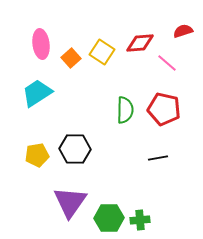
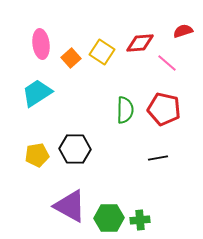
purple triangle: moved 4 px down; rotated 36 degrees counterclockwise
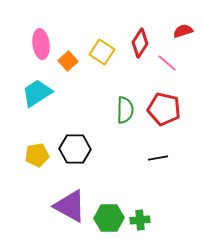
red diamond: rotated 52 degrees counterclockwise
orange square: moved 3 px left, 3 px down
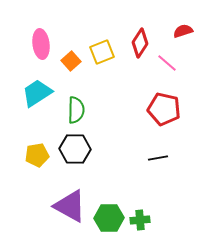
yellow square: rotated 35 degrees clockwise
orange square: moved 3 px right
green semicircle: moved 49 px left
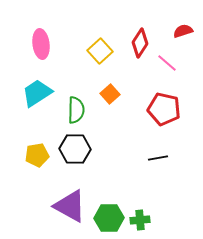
yellow square: moved 2 px left, 1 px up; rotated 20 degrees counterclockwise
orange square: moved 39 px right, 33 px down
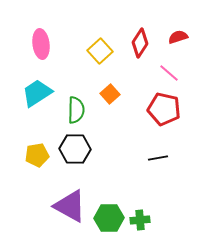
red semicircle: moved 5 px left, 6 px down
pink line: moved 2 px right, 10 px down
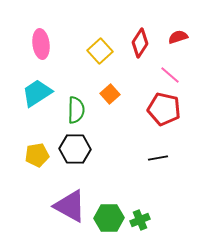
pink line: moved 1 px right, 2 px down
green cross: rotated 18 degrees counterclockwise
